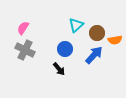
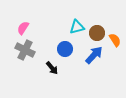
cyan triangle: moved 1 px right, 2 px down; rotated 28 degrees clockwise
orange semicircle: rotated 112 degrees counterclockwise
black arrow: moved 7 px left, 1 px up
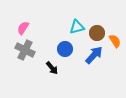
orange semicircle: moved 1 px down
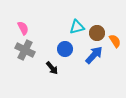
pink semicircle: rotated 120 degrees clockwise
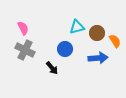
blue arrow: moved 4 px right, 3 px down; rotated 42 degrees clockwise
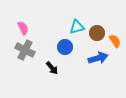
blue circle: moved 2 px up
blue arrow: rotated 12 degrees counterclockwise
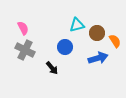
cyan triangle: moved 2 px up
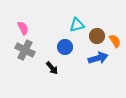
brown circle: moved 3 px down
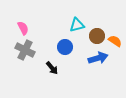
orange semicircle: rotated 24 degrees counterclockwise
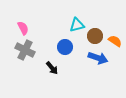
brown circle: moved 2 px left
blue arrow: rotated 36 degrees clockwise
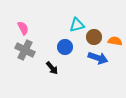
brown circle: moved 1 px left, 1 px down
orange semicircle: rotated 24 degrees counterclockwise
